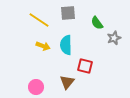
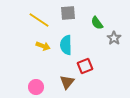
gray star: rotated 16 degrees counterclockwise
red square: rotated 35 degrees counterclockwise
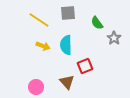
brown triangle: rotated 21 degrees counterclockwise
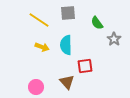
gray star: moved 1 px down
yellow arrow: moved 1 px left, 1 px down
red square: rotated 14 degrees clockwise
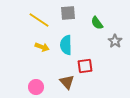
gray star: moved 1 px right, 2 px down
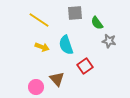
gray square: moved 7 px right
gray star: moved 6 px left; rotated 24 degrees counterclockwise
cyan semicircle: rotated 18 degrees counterclockwise
red square: rotated 28 degrees counterclockwise
brown triangle: moved 10 px left, 3 px up
